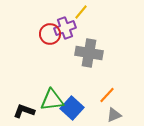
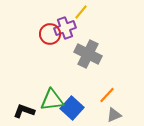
gray cross: moved 1 px left, 1 px down; rotated 16 degrees clockwise
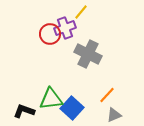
green triangle: moved 1 px left, 1 px up
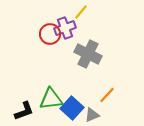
black L-shape: rotated 140 degrees clockwise
gray triangle: moved 22 px left
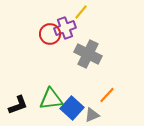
black L-shape: moved 6 px left, 6 px up
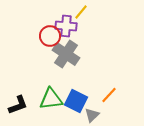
purple cross: moved 1 px right, 2 px up; rotated 25 degrees clockwise
red circle: moved 2 px down
gray cross: moved 22 px left; rotated 8 degrees clockwise
orange line: moved 2 px right
blue square: moved 4 px right, 7 px up; rotated 15 degrees counterclockwise
gray triangle: rotated 21 degrees counterclockwise
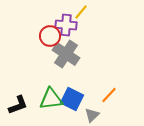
purple cross: moved 1 px up
blue square: moved 4 px left, 2 px up
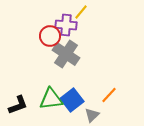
blue square: moved 1 px down; rotated 25 degrees clockwise
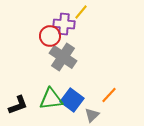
purple cross: moved 2 px left, 1 px up
gray cross: moved 3 px left, 3 px down
blue square: rotated 15 degrees counterclockwise
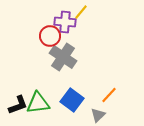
purple cross: moved 1 px right, 2 px up
green triangle: moved 13 px left, 4 px down
gray triangle: moved 6 px right
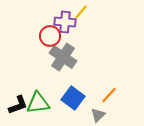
blue square: moved 1 px right, 2 px up
